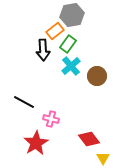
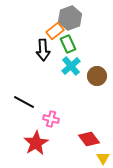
gray hexagon: moved 2 px left, 3 px down; rotated 10 degrees counterclockwise
green rectangle: rotated 60 degrees counterclockwise
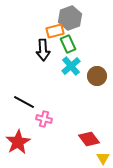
orange rectangle: rotated 24 degrees clockwise
pink cross: moved 7 px left
red star: moved 18 px left, 1 px up
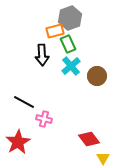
black arrow: moved 1 px left, 5 px down
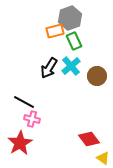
green rectangle: moved 6 px right, 3 px up
black arrow: moved 7 px right, 13 px down; rotated 35 degrees clockwise
pink cross: moved 12 px left
red star: moved 2 px right, 1 px down
yellow triangle: rotated 24 degrees counterclockwise
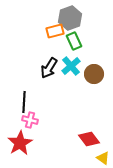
brown circle: moved 3 px left, 2 px up
black line: rotated 65 degrees clockwise
pink cross: moved 2 px left, 1 px down
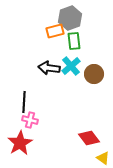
green rectangle: rotated 18 degrees clockwise
black arrow: rotated 65 degrees clockwise
red diamond: moved 1 px up
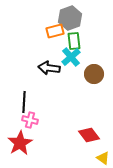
cyan cross: moved 9 px up
red diamond: moved 3 px up
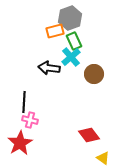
green rectangle: rotated 18 degrees counterclockwise
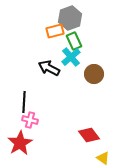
black arrow: rotated 20 degrees clockwise
